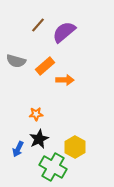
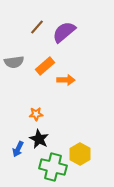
brown line: moved 1 px left, 2 px down
gray semicircle: moved 2 px left, 1 px down; rotated 24 degrees counterclockwise
orange arrow: moved 1 px right
black star: rotated 18 degrees counterclockwise
yellow hexagon: moved 5 px right, 7 px down
green cross: rotated 16 degrees counterclockwise
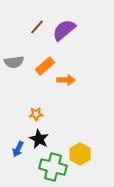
purple semicircle: moved 2 px up
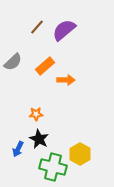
gray semicircle: moved 1 px left; rotated 36 degrees counterclockwise
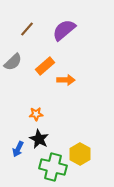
brown line: moved 10 px left, 2 px down
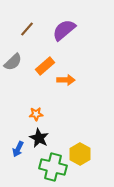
black star: moved 1 px up
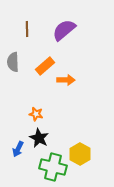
brown line: rotated 42 degrees counterclockwise
gray semicircle: rotated 132 degrees clockwise
orange star: rotated 16 degrees clockwise
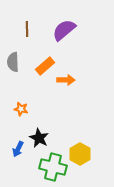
orange star: moved 15 px left, 5 px up
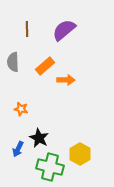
green cross: moved 3 px left
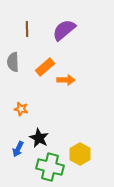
orange rectangle: moved 1 px down
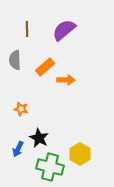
gray semicircle: moved 2 px right, 2 px up
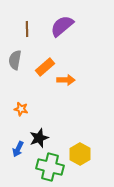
purple semicircle: moved 2 px left, 4 px up
gray semicircle: rotated 12 degrees clockwise
black star: rotated 24 degrees clockwise
